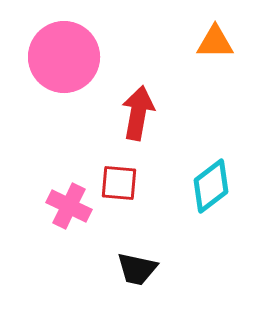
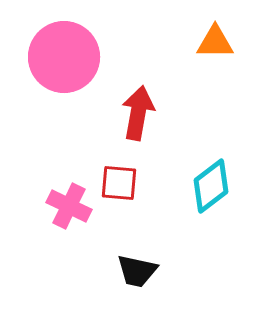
black trapezoid: moved 2 px down
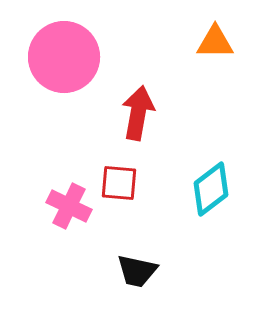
cyan diamond: moved 3 px down
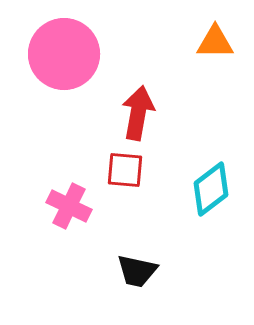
pink circle: moved 3 px up
red square: moved 6 px right, 13 px up
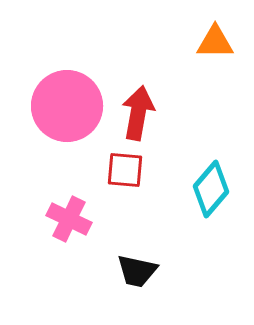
pink circle: moved 3 px right, 52 px down
cyan diamond: rotated 12 degrees counterclockwise
pink cross: moved 13 px down
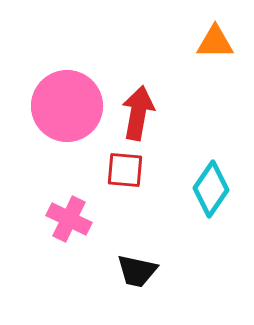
cyan diamond: rotated 6 degrees counterclockwise
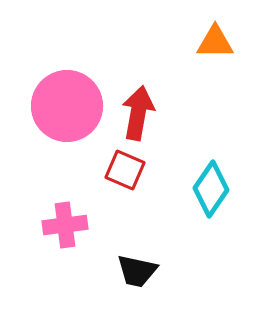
red square: rotated 18 degrees clockwise
pink cross: moved 4 px left, 6 px down; rotated 33 degrees counterclockwise
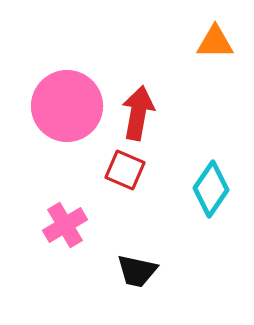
pink cross: rotated 24 degrees counterclockwise
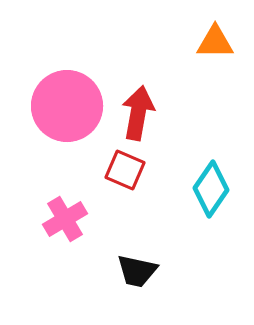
pink cross: moved 6 px up
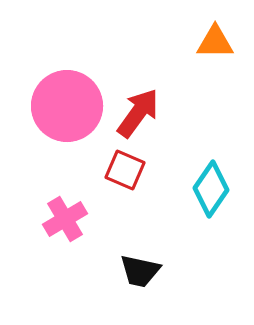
red arrow: rotated 26 degrees clockwise
black trapezoid: moved 3 px right
